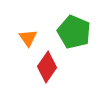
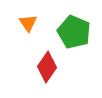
orange triangle: moved 15 px up
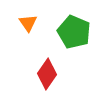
red diamond: moved 7 px down
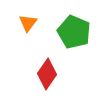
orange triangle: rotated 12 degrees clockwise
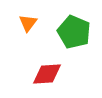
red diamond: rotated 52 degrees clockwise
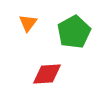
green pentagon: rotated 20 degrees clockwise
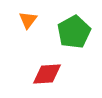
orange triangle: moved 3 px up
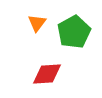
orange triangle: moved 9 px right, 3 px down
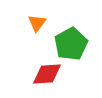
green pentagon: moved 3 px left, 12 px down
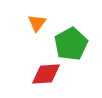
red diamond: moved 1 px left
